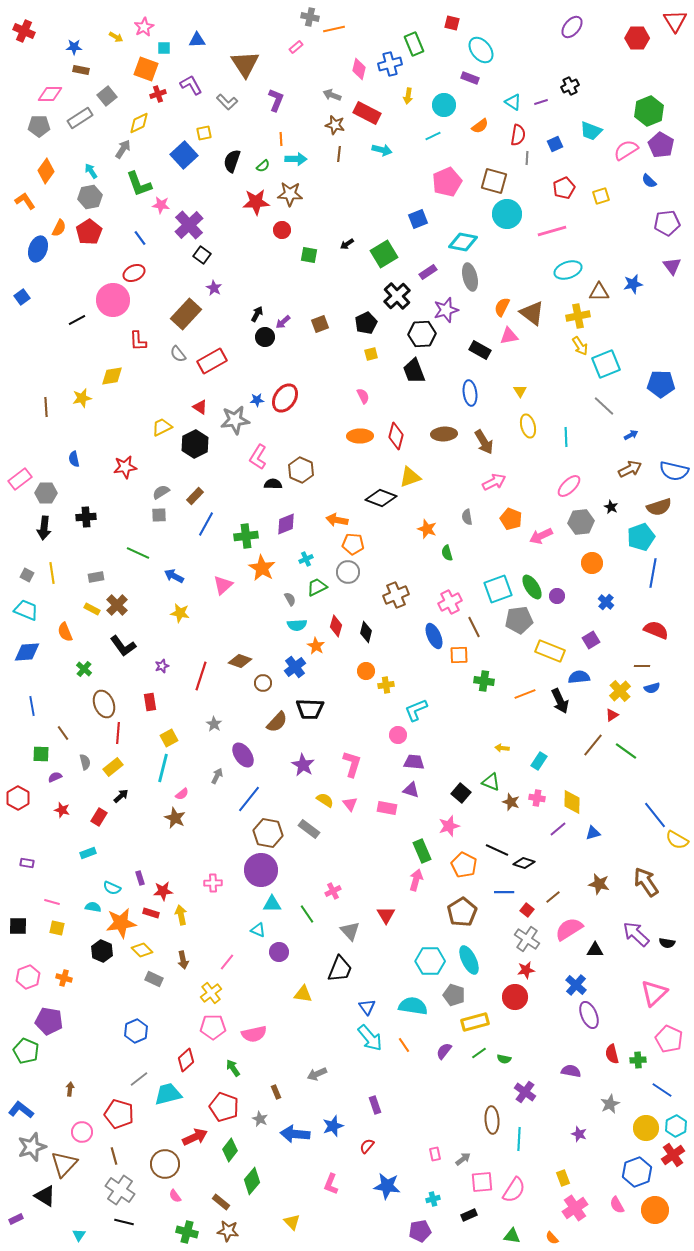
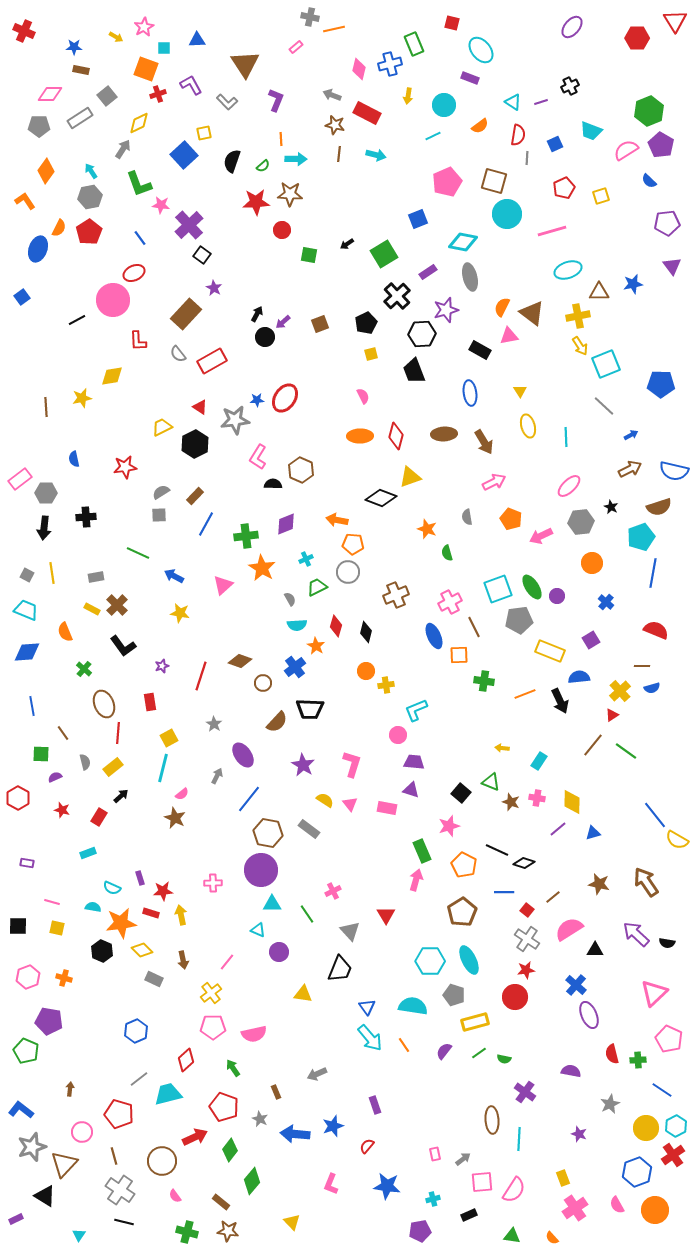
cyan arrow at (382, 150): moved 6 px left, 5 px down
brown circle at (165, 1164): moved 3 px left, 3 px up
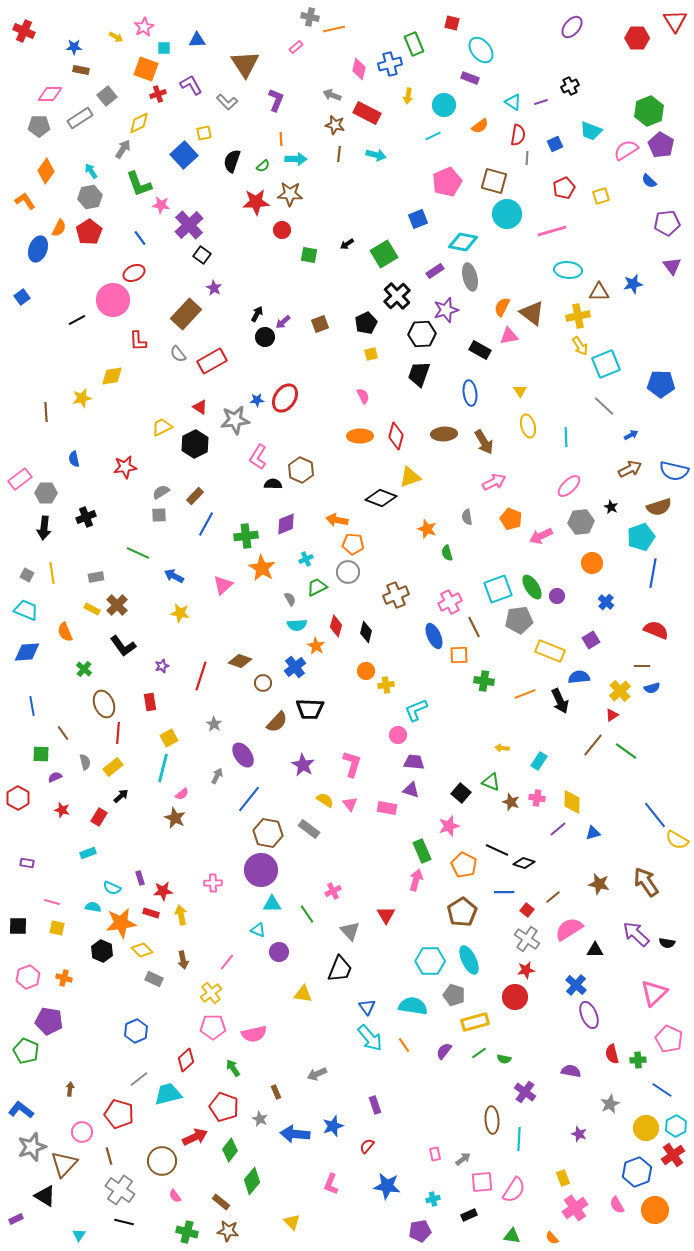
cyan ellipse at (568, 270): rotated 24 degrees clockwise
purple rectangle at (428, 272): moved 7 px right, 1 px up
black trapezoid at (414, 371): moved 5 px right, 3 px down; rotated 40 degrees clockwise
brown line at (46, 407): moved 5 px down
black cross at (86, 517): rotated 18 degrees counterclockwise
brown line at (114, 1156): moved 5 px left
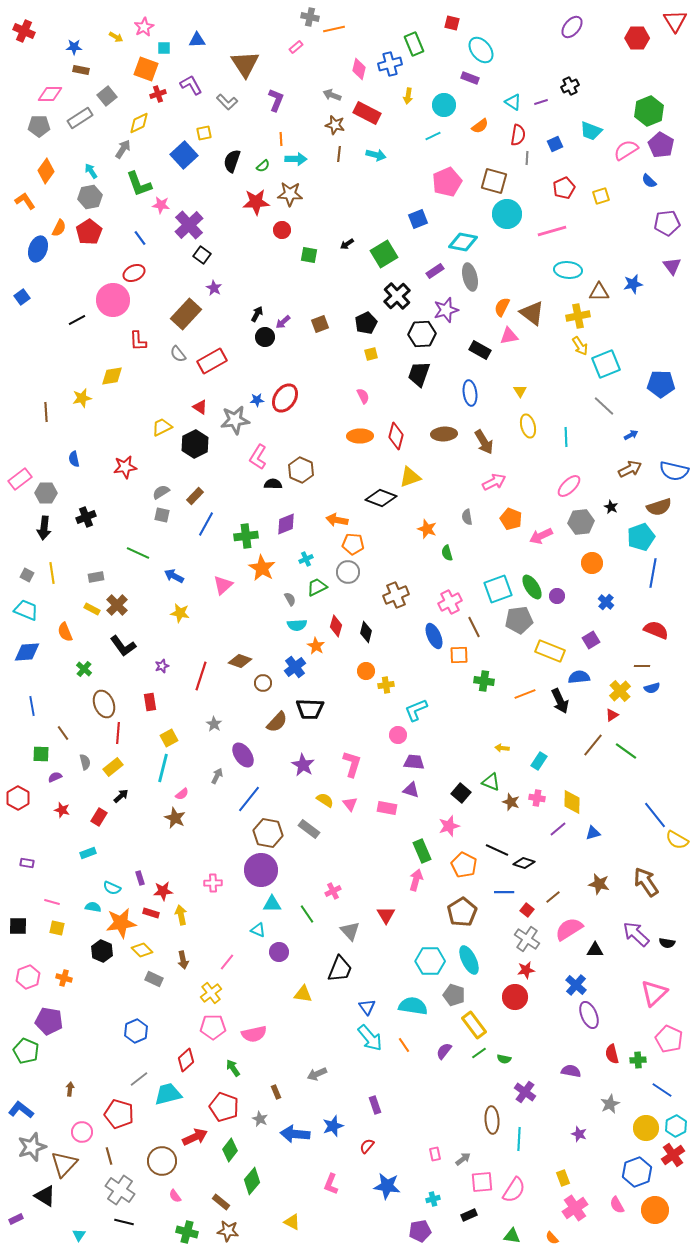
gray square at (159, 515): moved 3 px right; rotated 14 degrees clockwise
yellow rectangle at (475, 1022): moved 1 px left, 3 px down; rotated 68 degrees clockwise
yellow triangle at (292, 1222): rotated 18 degrees counterclockwise
